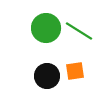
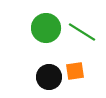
green line: moved 3 px right, 1 px down
black circle: moved 2 px right, 1 px down
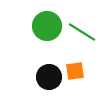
green circle: moved 1 px right, 2 px up
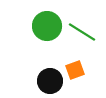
orange square: moved 1 px up; rotated 12 degrees counterclockwise
black circle: moved 1 px right, 4 px down
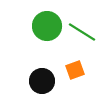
black circle: moved 8 px left
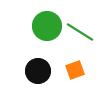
green line: moved 2 px left
black circle: moved 4 px left, 10 px up
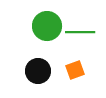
green line: rotated 32 degrees counterclockwise
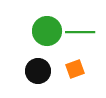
green circle: moved 5 px down
orange square: moved 1 px up
